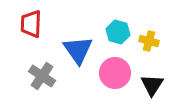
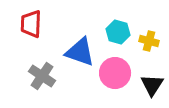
blue triangle: moved 2 px right, 2 px down; rotated 36 degrees counterclockwise
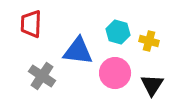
blue triangle: moved 2 px left, 1 px up; rotated 12 degrees counterclockwise
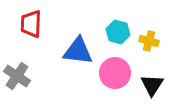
gray cross: moved 25 px left
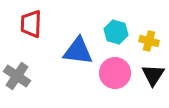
cyan hexagon: moved 2 px left
black triangle: moved 1 px right, 10 px up
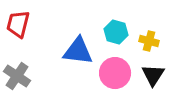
red trapezoid: moved 13 px left; rotated 12 degrees clockwise
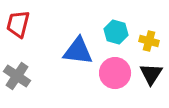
black triangle: moved 2 px left, 1 px up
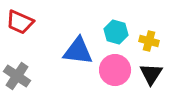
red trapezoid: moved 2 px right, 2 px up; rotated 80 degrees counterclockwise
pink circle: moved 3 px up
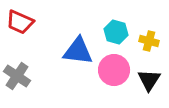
pink circle: moved 1 px left
black triangle: moved 2 px left, 6 px down
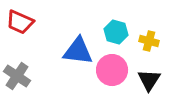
pink circle: moved 2 px left
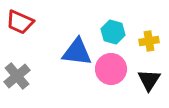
cyan hexagon: moved 3 px left
yellow cross: rotated 24 degrees counterclockwise
blue triangle: moved 1 px left, 1 px down
pink circle: moved 1 px left, 1 px up
gray cross: rotated 16 degrees clockwise
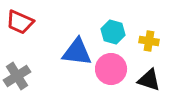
yellow cross: rotated 18 degrees clockwise
gray cross: rotated 8 degrees clockwise
black triangle: rotated 45 degrees counterclockwise
